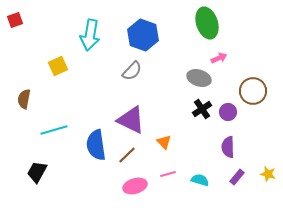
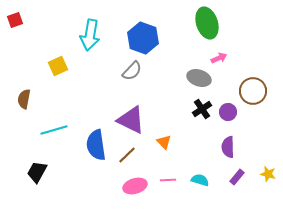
blue hexagon: moved 3 px down
pink line: moved 6 px down; rotated 14 degrees clockwise
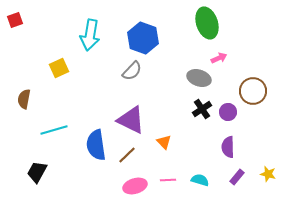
yellow square: moved 1 px right, 2 px down
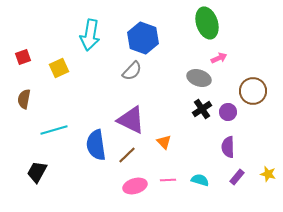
red square: moved 8 px right, 37 px down
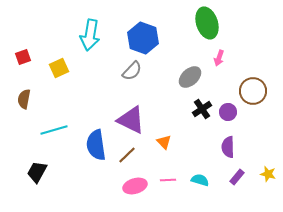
pink arrow: rotated 133 degrees clockwise
gray ellipse: moved 9 px left, 1 px up; rotated 60 degrees counterclockwise
